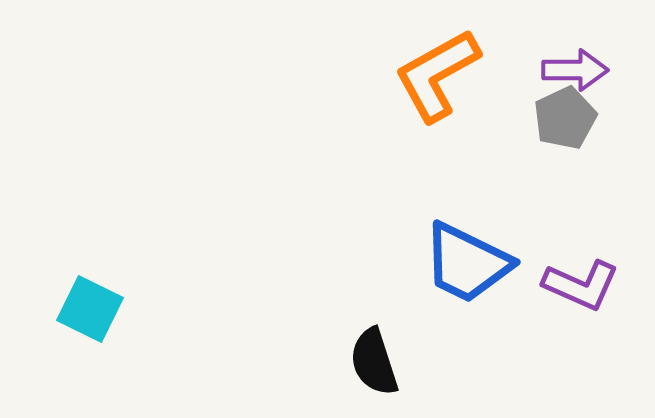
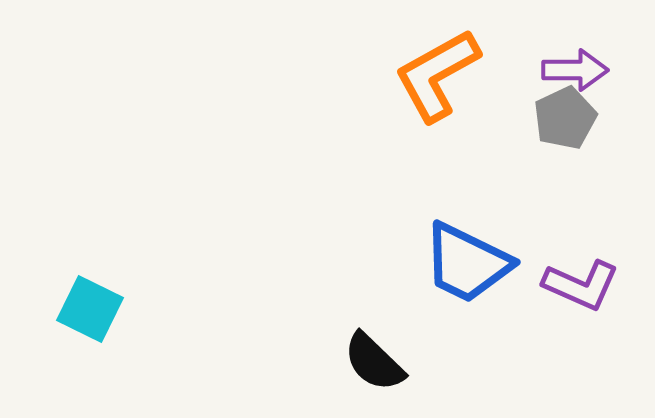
black semicircle: rotated 28 degrees counterclockwise
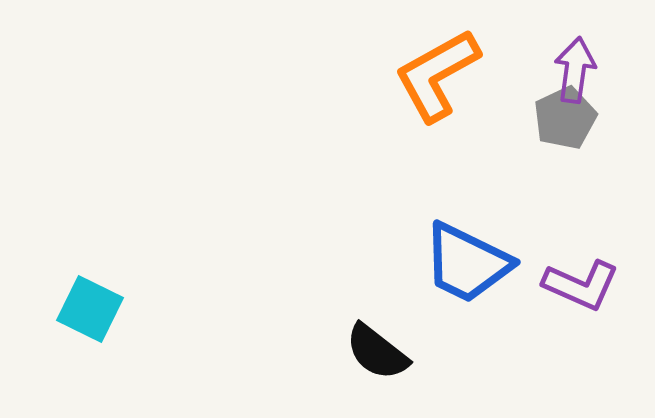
purple arrow: rotated 82 degrees counterclockwise
black semicircle: moved 3 px right, 10 px up; rotated 6 degrees counterclockwise
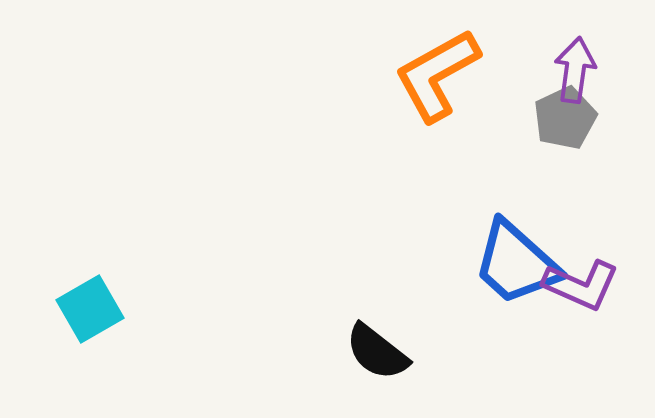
blue trapezoid: moved 49 px right; rotated 16 degrees clockwise
cyan square: rotated 34 degrees clockwise
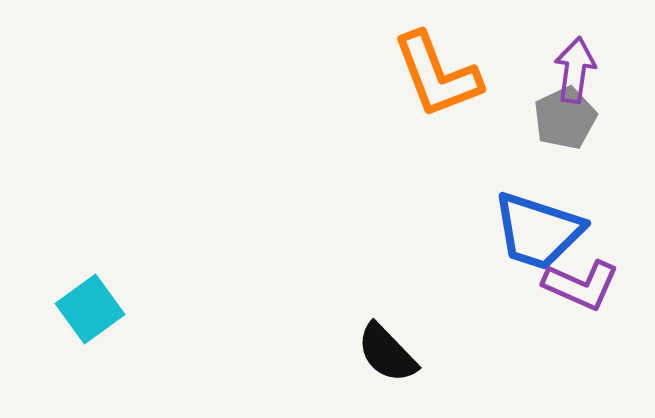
orange L-shape: rotated 82 degrees counterclockwise
blue trapezoid: moved 22 px right, 32 px up; rotated 24 degrees counterclockwise
cyan square: rotated 6 degrees counterclockwise
black semicircle: moved 10 px right, 1 px down; rotated 8 degrees clockwise
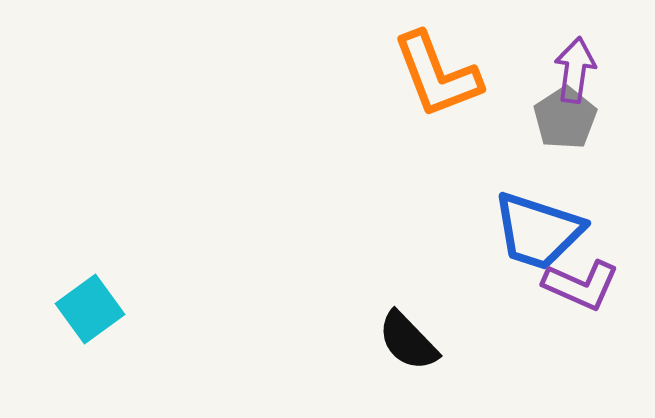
gray pentagon: rotated 8 degrees counterclockwise
black semicircle: moved 21 px right, 12 px up
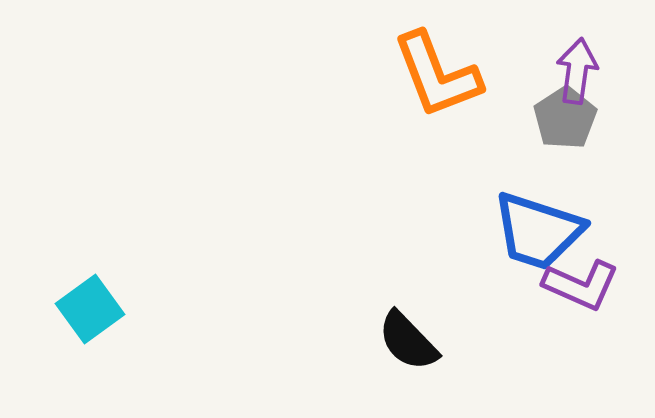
purple arrow: moved 2 px right, 1 px down
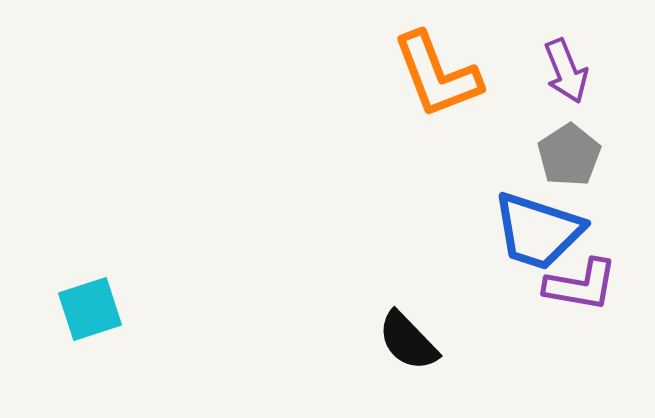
purple arrow: moved 11 px left; rotated 150 degrees clockwise
gray pentagon: moved 4 px right, 37 px down
purple L-shape: rotated 14 degrees counterclockwise
cyan square: rotated 18 degrees clockwise
